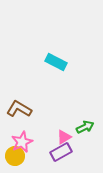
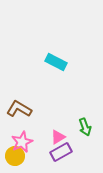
green arrow: rotated 96 degrees clockwise
pink triangle: moved 6 px left
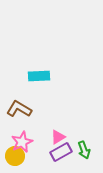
cyan rectangle: moved 17 px left, 14 px down; rotated 30 degrees counterclockwise
green arrow: moved 1 px left, 23 px down
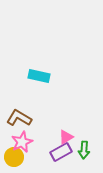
cyan rectangle: rotated 15 degrees clockwise
brown L-shape: moved 9 px down
pink triangle: moved 8 px right
green arrow: rotated 24 degrees clockwise
yellow circle: moved 1 px left, 1 px down
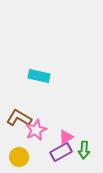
pink star: moved 14 px right, 12 px up
yellow circle: moved 5 px right
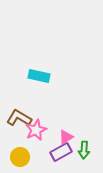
yellow circle: moved 1 px right
